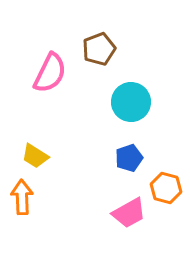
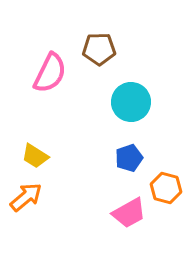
brown pentagon: rotated 20 degrees clockwise
orange arrow: moved 4 px right; rotated 52 degrees clockwise
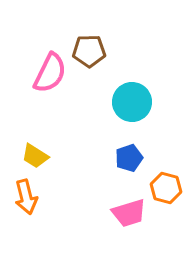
brown pentagon: moved 10 px left, 2 px down
cyan circle: moved 1 px right
orange arrow: rotated 116 degrees clockwise
pink trapezoid: rotated 12 degrees clockwise
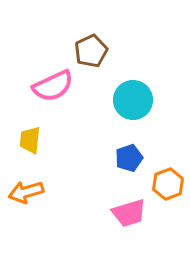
brown pentagon: moved 2 px right; rotated 24 degrees counterclockwise
pink semicircle: moved 3 px right, 13 px down; rotated 39 degrees clockwise
cyan circle: moved 1 px right, 2 px up
yellow trapezoid: moved 5 px left, 16 px up; rotated 64 degrees clockwise
orange hexagon: moved 2 px right, 4 px up; rotated 24 degrees clockwise
orange arrow: moved 5 px up; rotated 88 degrees clockwise
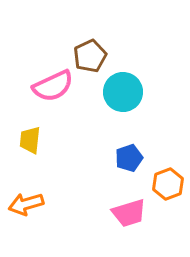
brown pentagon: moved 1 px left, 5 px down
cyan circle: moved 10 px left, 8 px up
orange arrow: moved 12 px down
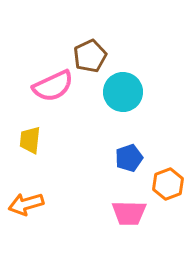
pink trapezoid: rotated 18 degrees clockwise
